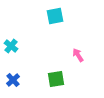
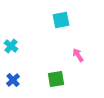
cyan square: moved 6 px right, 4 px down
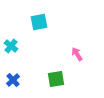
cyan square: moved 22 px left, 2 px down
pink arrow: moved 1 px left, 1 px up
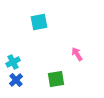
cyan cross: moved 2 px right, 16 px down; rotated 24 degrees clockwise
blue cross: moved 3 px right
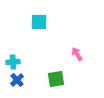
cyan square: rotated 12 degrees clockwise
cyan cross: rotated 24 degrees clockwise
blue cross: moved 1 px right
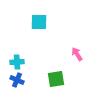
cyan cross: moved 4 px right
blue cross: rotated 24 degrees counterclockwise
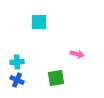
pink arrow: rotated 136 degrees clockwise
green square: moved 1 px up
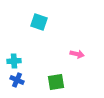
cyan square: rotated 18 degrees clockwise
cyan cross: moved 3 px left, 1 px up
green square: moved 4 px down
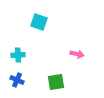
cyan cross: moved 4 px right, 6 px up
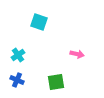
cyan cross: rotated 32 degrees counterclockwise
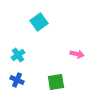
cyan square: rotated 36 degrees clockwise
